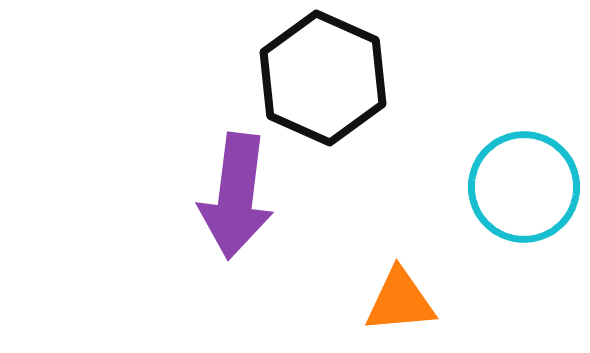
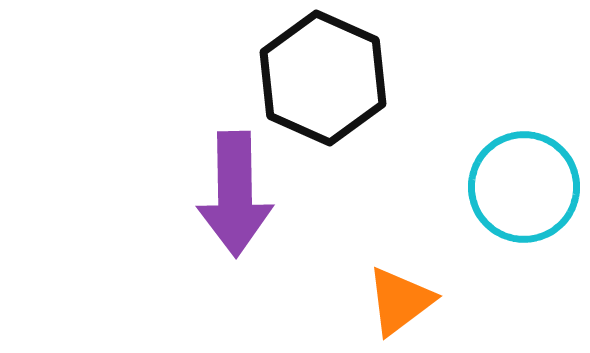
purple arrow: moved 1 px left, 2 px up; rotated 8 degrees counterclockwise
orange triangle: rotated 32 degrees counterclockwise
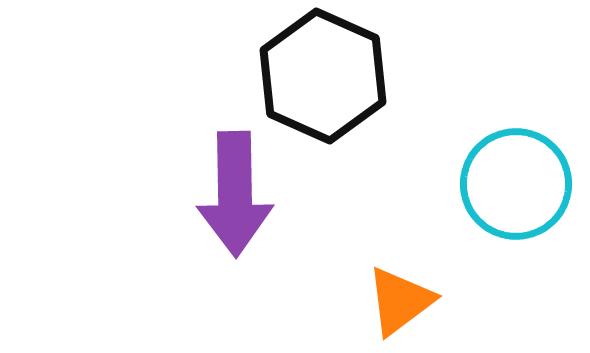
black hexagon: moved 2 px up
cyan circle: moved 8 px left, 3 px up
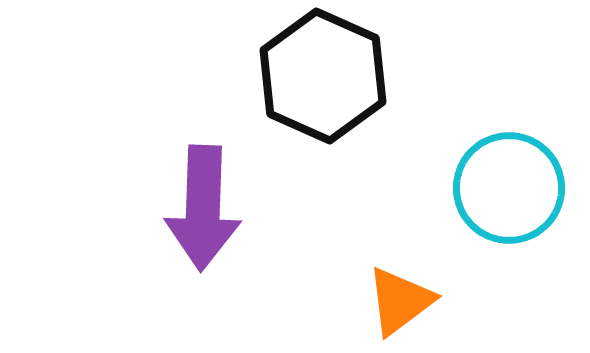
cyan circle: moved 7 px left, 4 px down
purple arrow: moved 32 px left, 14 px down; rotated 3 degrees clockwise
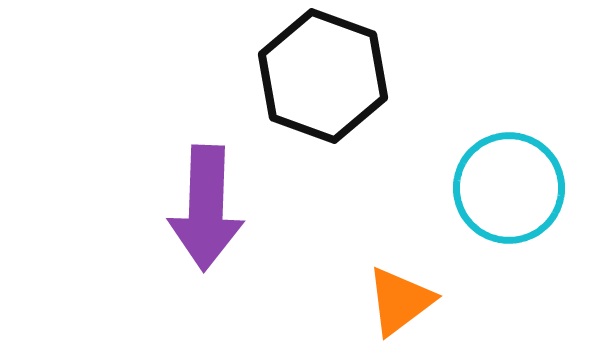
black hexagon: rotated 4 degrees counterclockwise
purple arrow: moved 3 px right
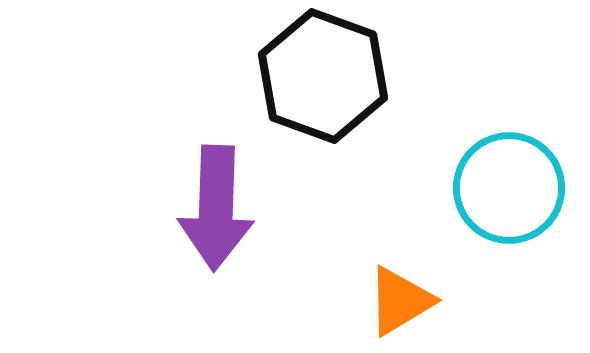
purple arrow: moved 10 px right
orange triangle: rotated 6 degrees clockwise
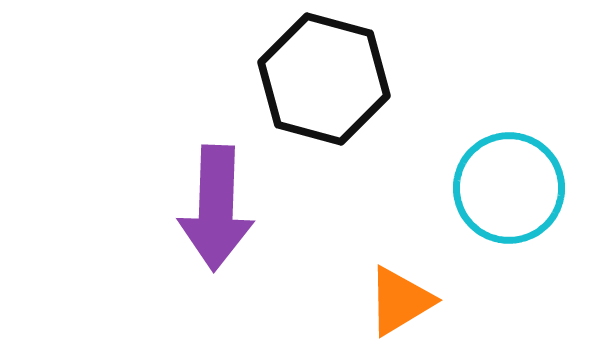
black hexagon: moved 1 px right, 3 px down; rotated 5 degrees counterclockwise
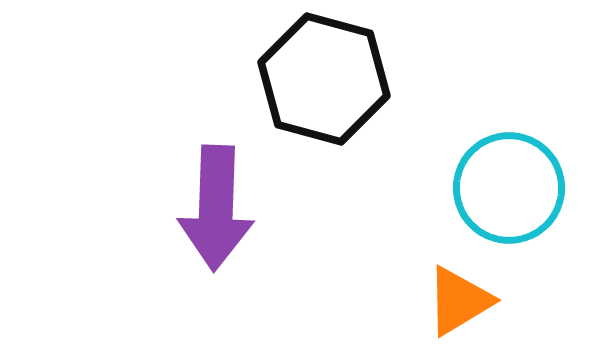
orange triangle: moved 59 px right
